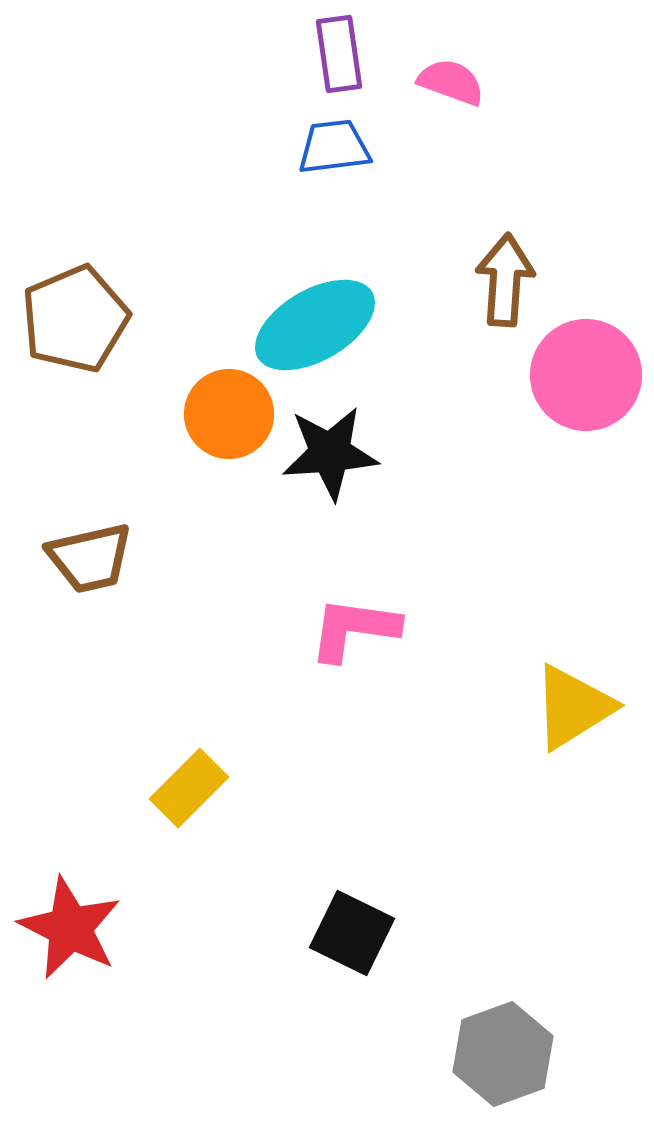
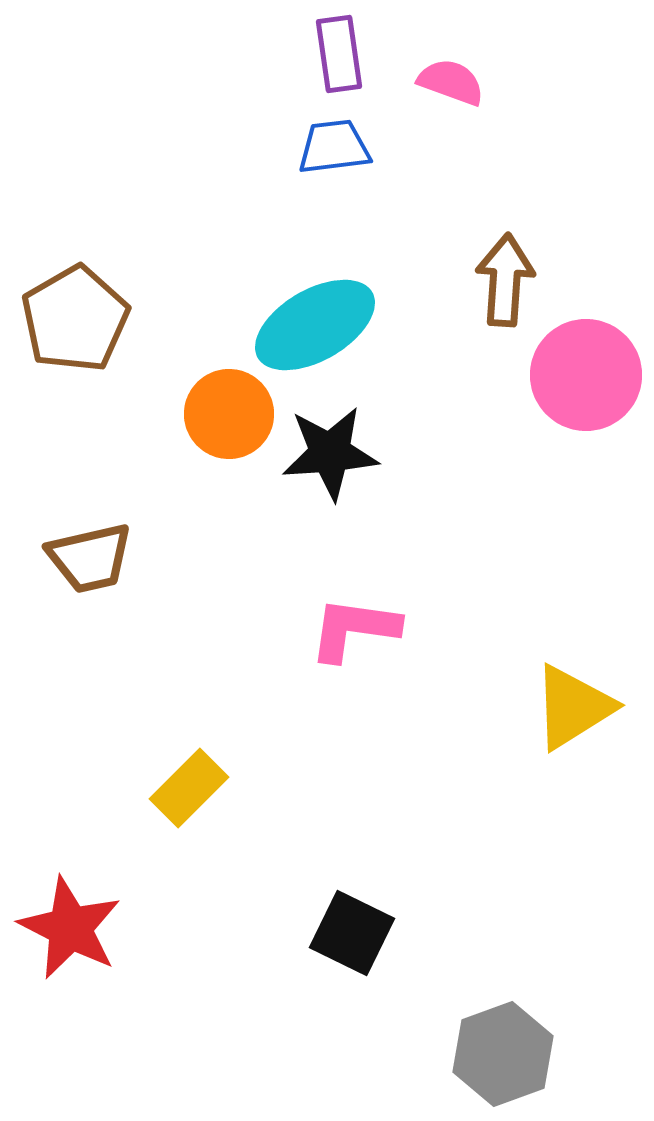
brown pentagon: rotated 7 degrees counterclockwise
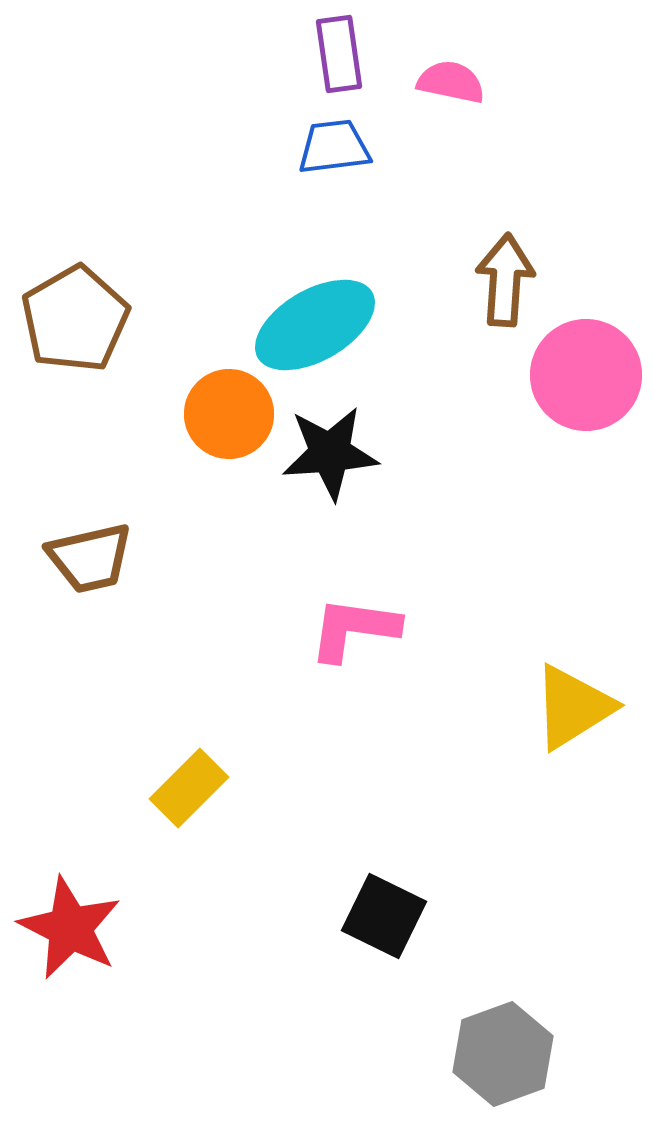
pink semicircle: rotated 8 degrees counterclockwise
black square: moved 32 px right, 17 px up
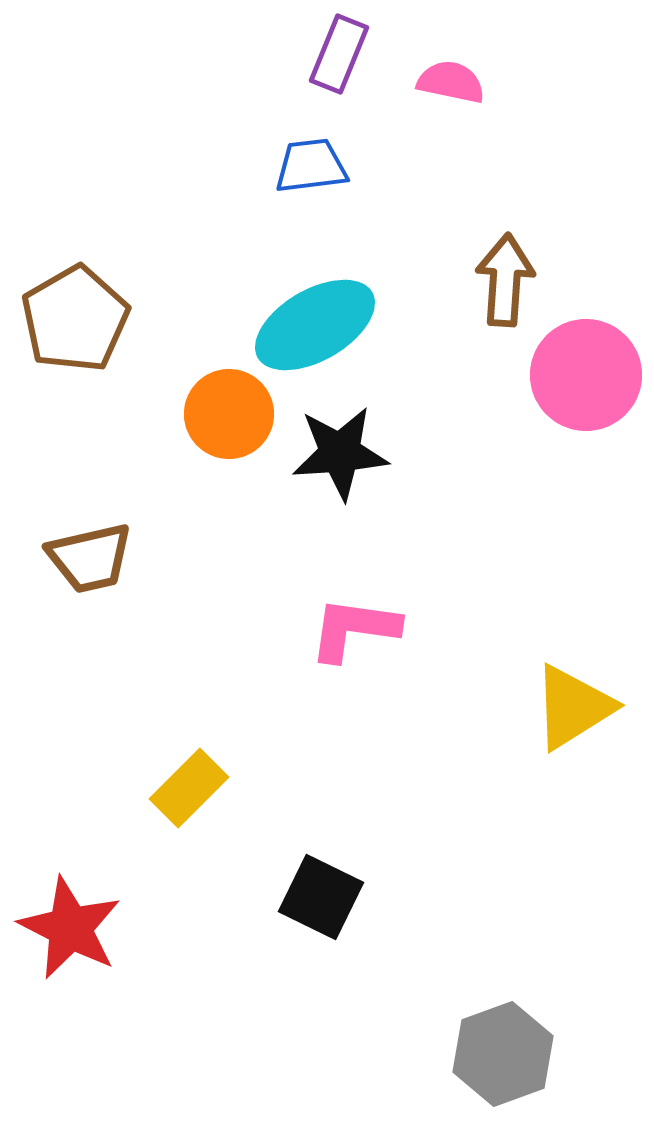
purple rectangle: rotated 30 degrees clockwise
blue trapezoid: moved 23 px left, 19 px down
black star: moved 10 px right
black square: moved 63 px left, 19 px up
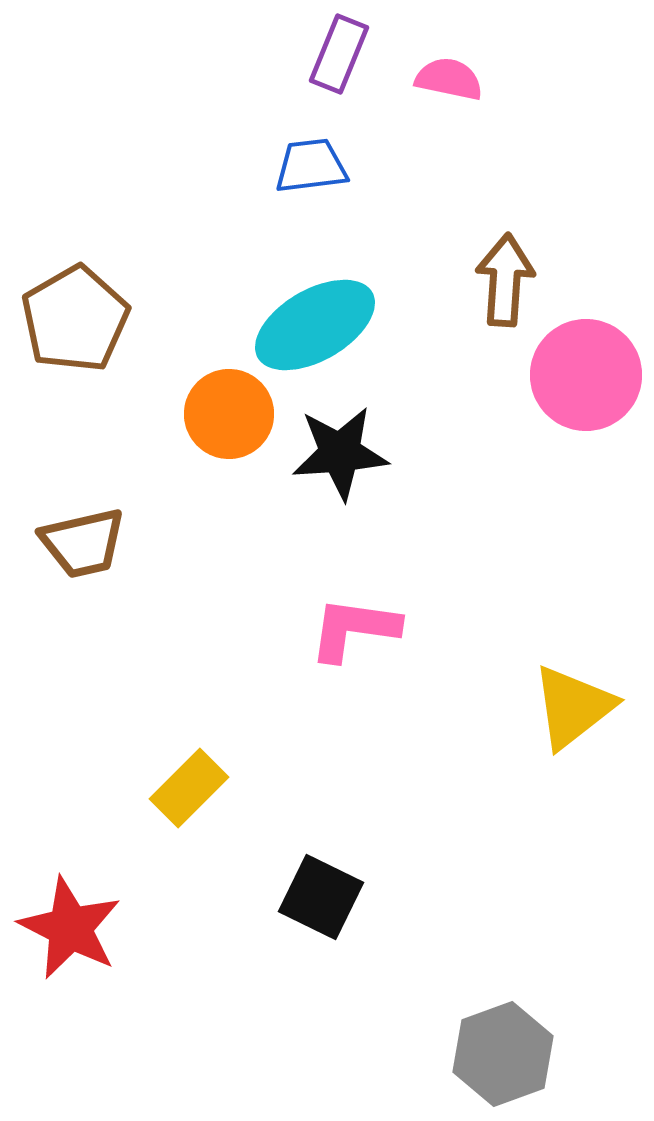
pink semicircle: moved 2 px left, 3 px up
brown trapezoid: moved 7 px left, 15 px up
yellow triangle: rotated 6 degrees counterclockwise
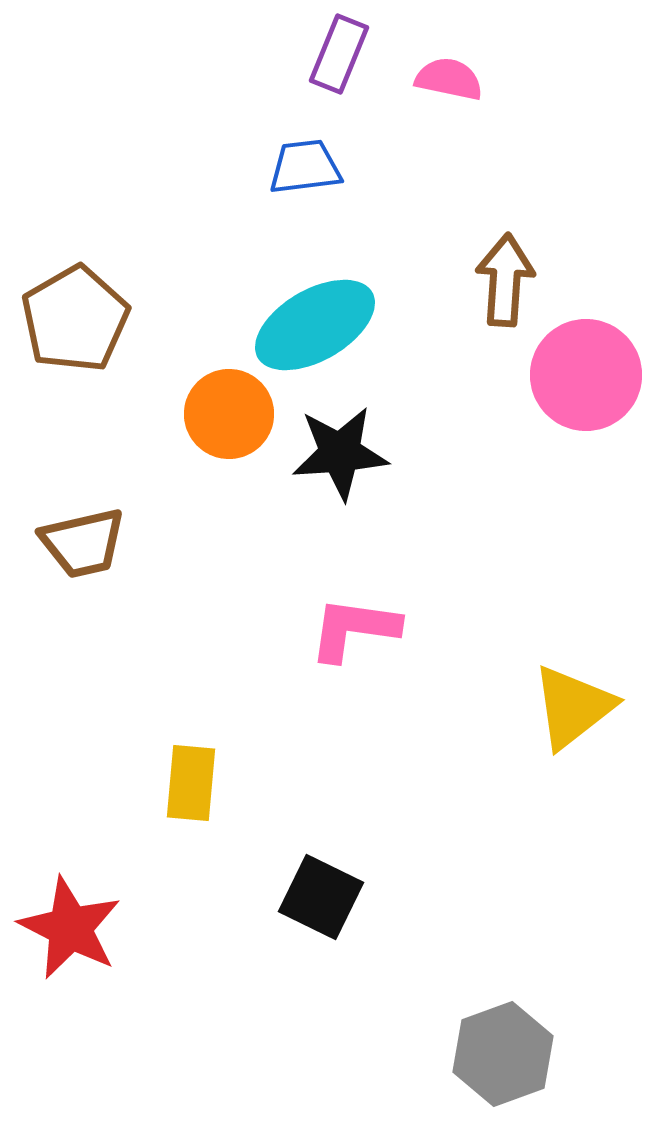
blue trapezoid: moved 6 px left, 1 px down
yellow rectangle: moved 2 px right, 5 px up; rotated 40 degrees counterclockwise
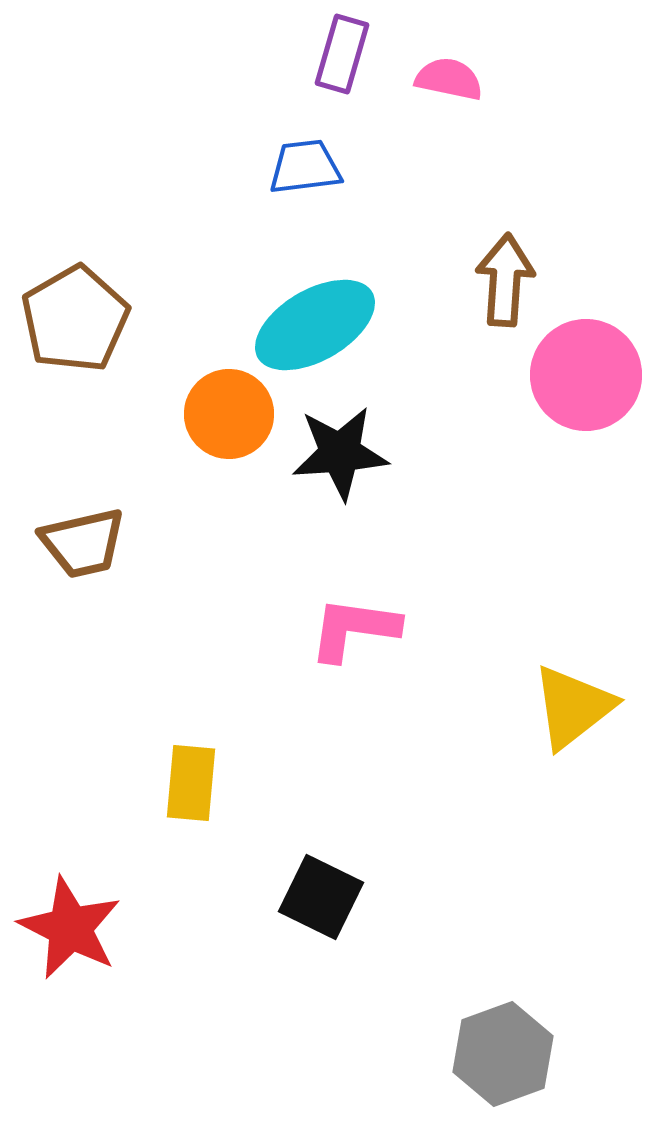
purple rectangle: moved 3 px right; rotated 6 degrees counterclockwise
